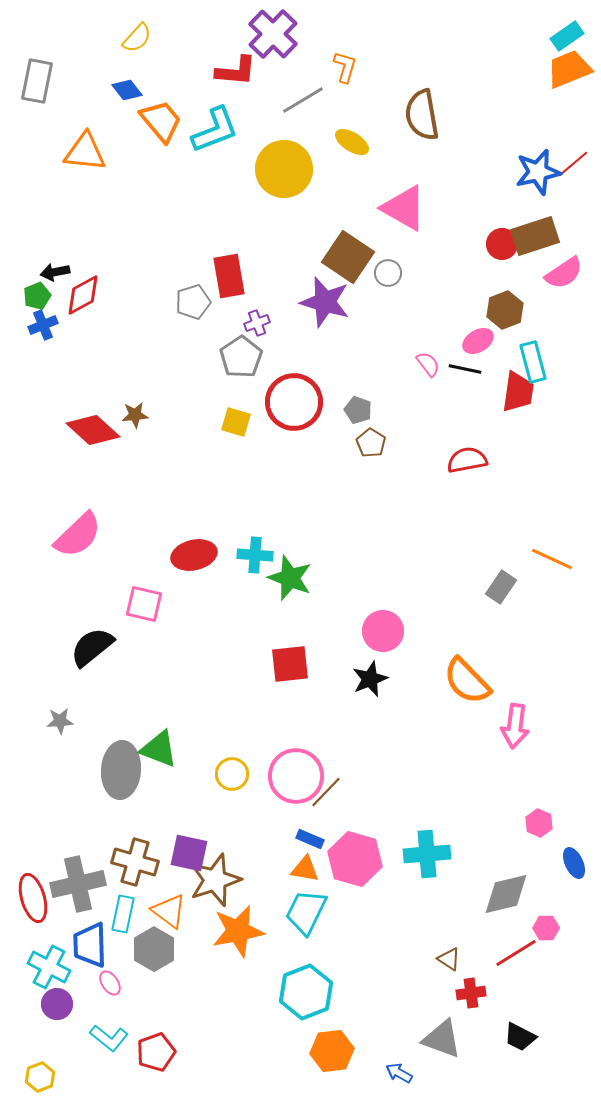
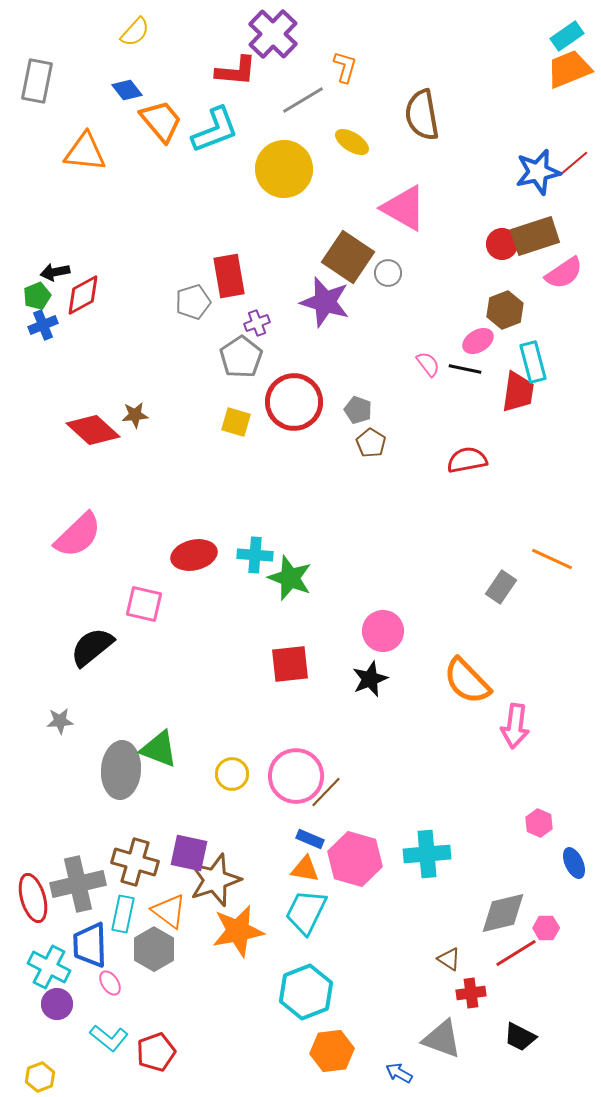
yellow semicircle at (137, 38): moved 2 px left, 6 px up
gray diamond at (506, 894): moved 3 px left, 19 px down
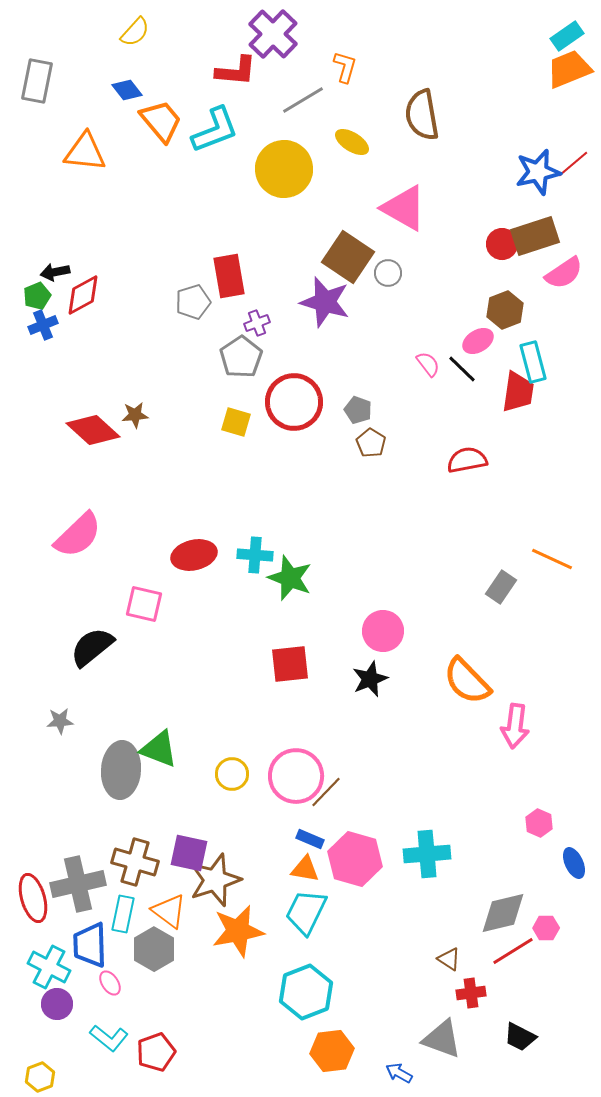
black line at (465, 369): moved 3 px left; rotated 32 degrees clockwise
red line at (516, 953): moved 3 px left, 2 px up
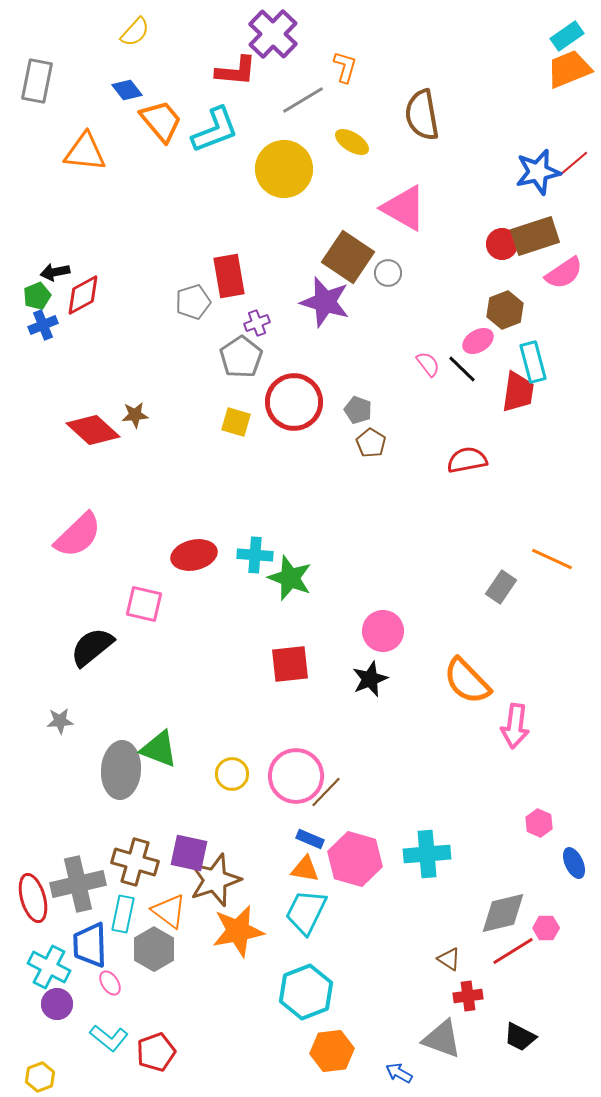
red cross at (471, 993): moved 3 px left, 3 px down
